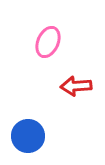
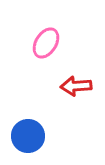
pink ellipse: moved 2 px left, 1 px down; rotated 8 degrees clockwise
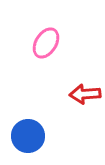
red arrow: moved 9 px right, 8 px down
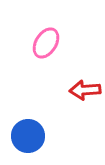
red arrow: moved 4 px up
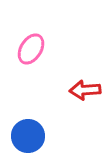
pink ellipse: moved 15 px left, 6 px down
